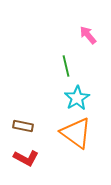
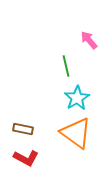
pink arrow: moved 1 px right, 5 px down
brown rectangle: moved 3 px down
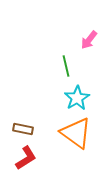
pink arrow: rotated 102 degrees counterclockwise
red L-shape: rotated 60 degrees counterclockwise
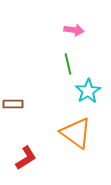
pink arrow: moved 15 px left, 10 px up; rotated 120 degrees counterclockwise
green line: moved 2 px right, 2 px up
cyan star: moved 11 px right, 7 px up
brown rectangle: moved 10 px left, 25 px up; rotated 12 degrees counterclockwise
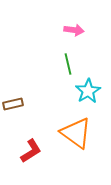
brown rectangle: rotated 12 degrees counterclockwise
red L-shape: moved 5 px right, 7 px up
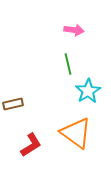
red L-shape: moved 6 px up
